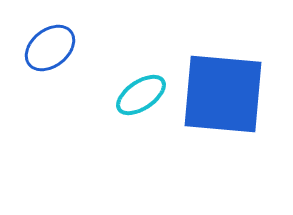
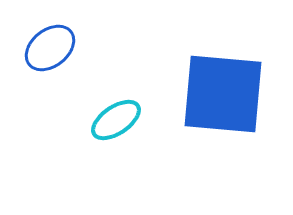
cyan ellipse: moved 25 px left, 25 px down
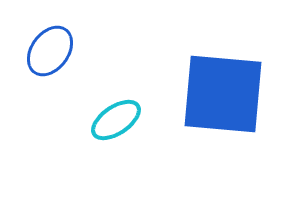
blue ellipse: moved 3 px down; rotated 15 degrees counterclockwise
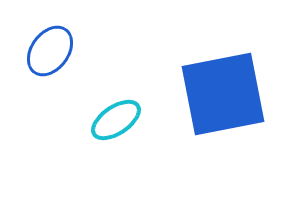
blue square: rotated 16 degrees counterclockwise
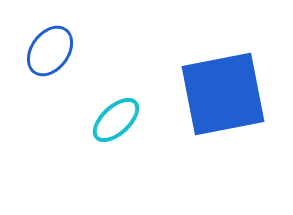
cyan ellipse: rotated 9 degrees counterclockwise
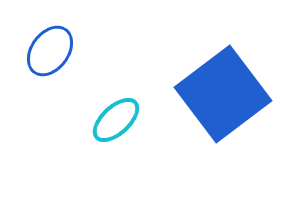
blue square: rotated 26 degrees counterclockwise
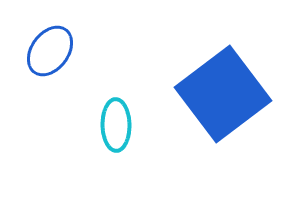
cyan ellipse: moved 5 px down; rotated 48 degrees counterclockwise
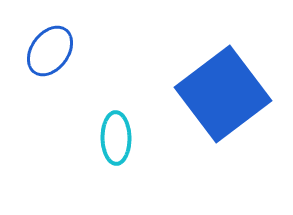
cyan ellipse: moved 13 px down
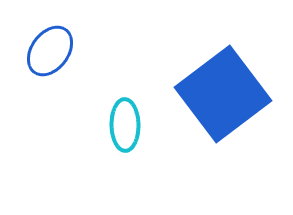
cyan ellipse: moved 9 px right, 13 px up
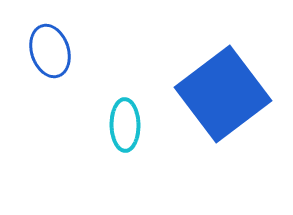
blue ellipse: rotated 54 degrees counterclockwise
